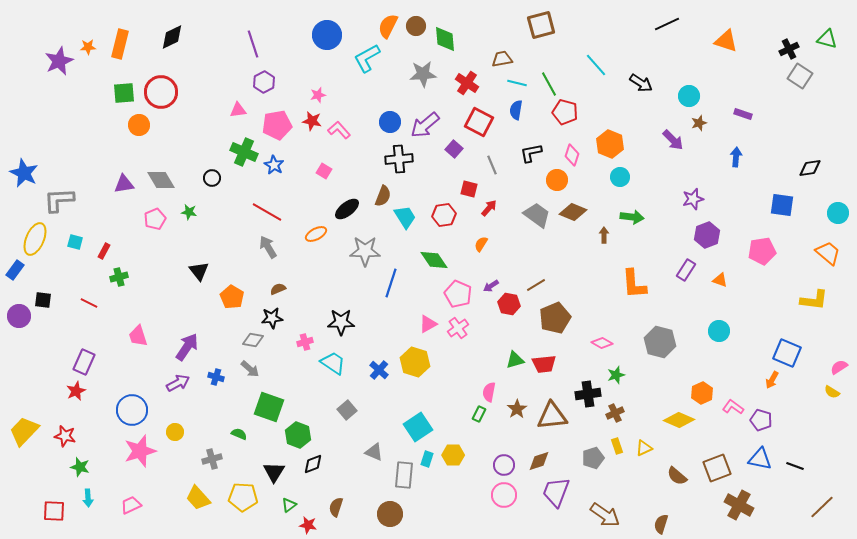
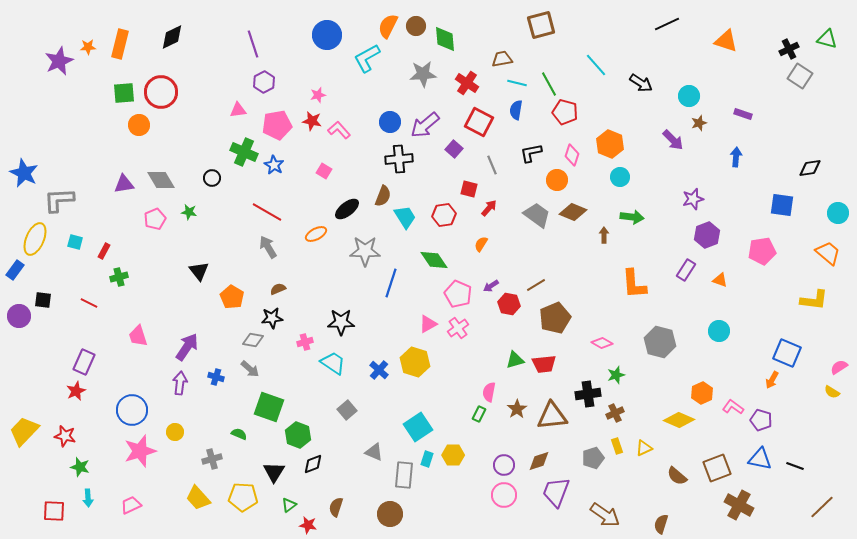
purple arrow at (178, 383): moved 2 px right; rotated 55 degrees counterclockwise
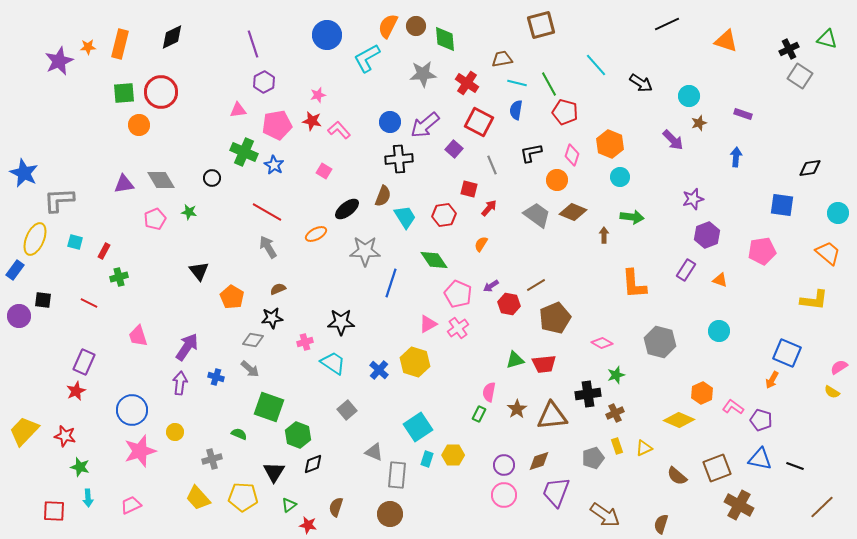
gray rectangle at (404, 475): moved 7 px left
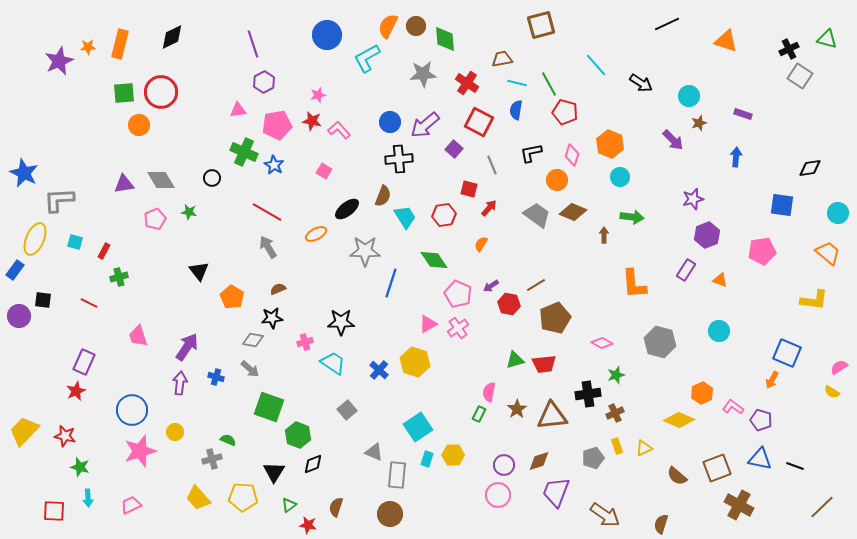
green semicircle at (239, 434): moved 11 px left, 6 px down
pink circle at (504, 495): moved 6 px left
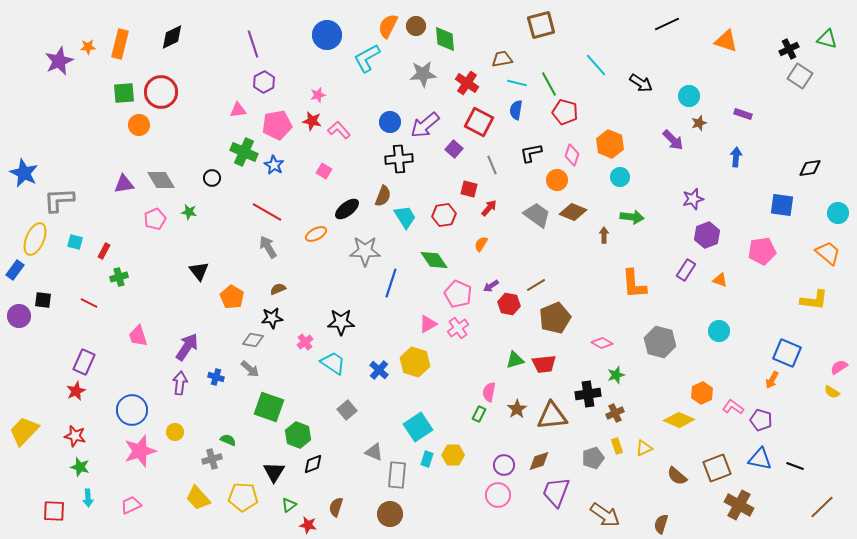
pink cross at (305, 342): rotated 21 degrees counterclockwise
red star at (65, 436): moved 10 px right
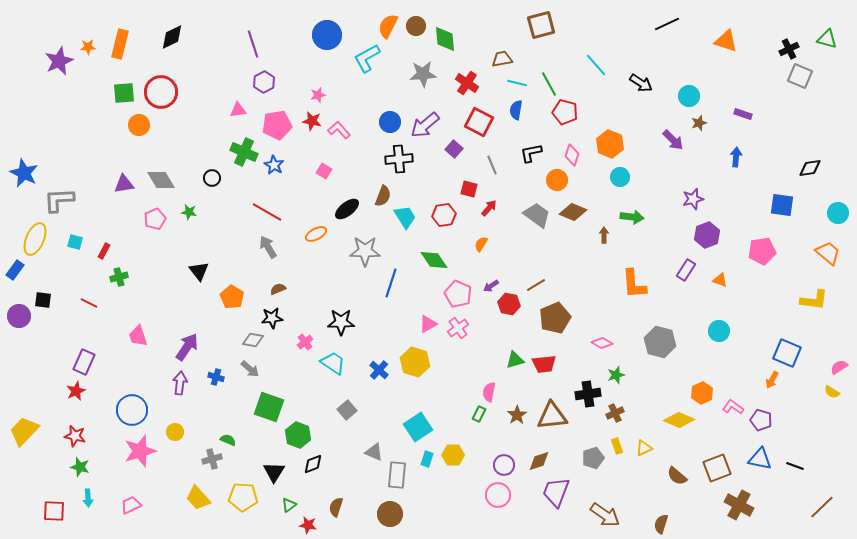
gray square at (800, 76): rotated 10 degrees counterclockwise
brown star at (517, 409): moved 6 px down
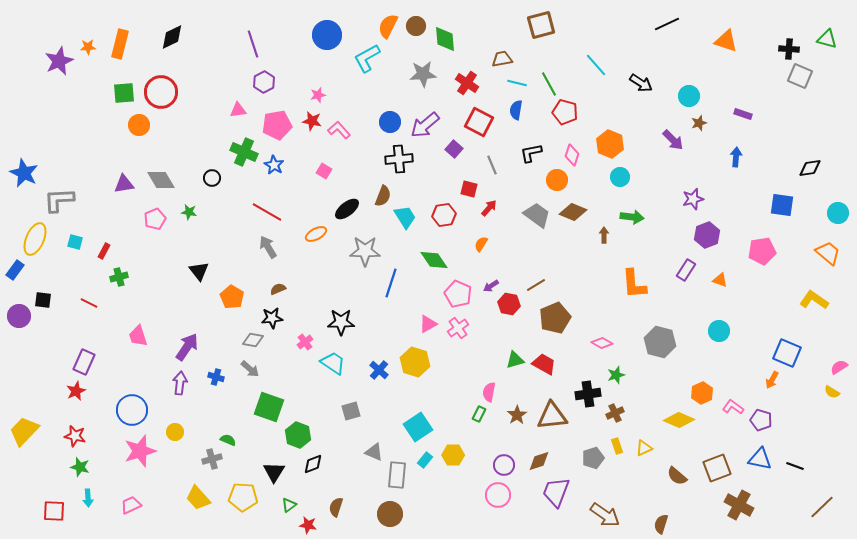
black cross at (789, 49): rotated 30 degrees clockwise
yellow L-shape at (814, 300): rotated 152 degrees counterclockwise
red trapezoid at (544, 364): rotated 145 degrees counterclockwise
gray square at (347, 410): moved 4 px right, 1 px down; rotated 24 degrees clockwise
cyan rectangle at (427, 459): moved 2 px left, 1 px down; rotated 21 degrees clockwise
